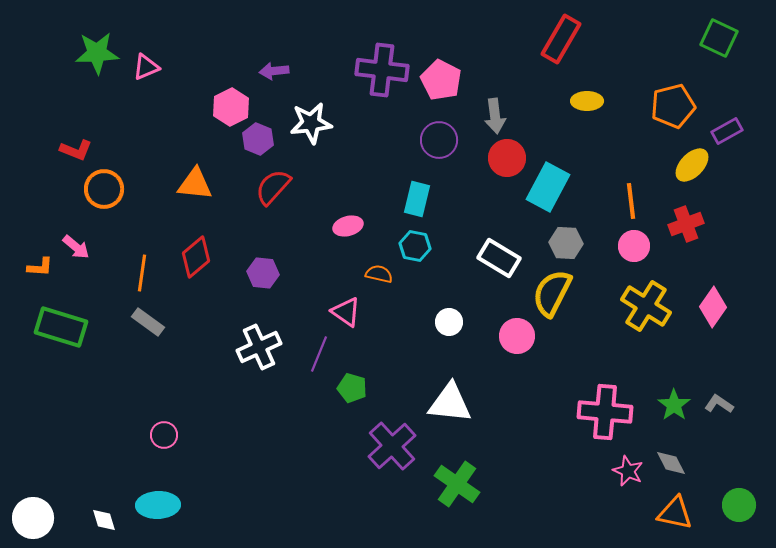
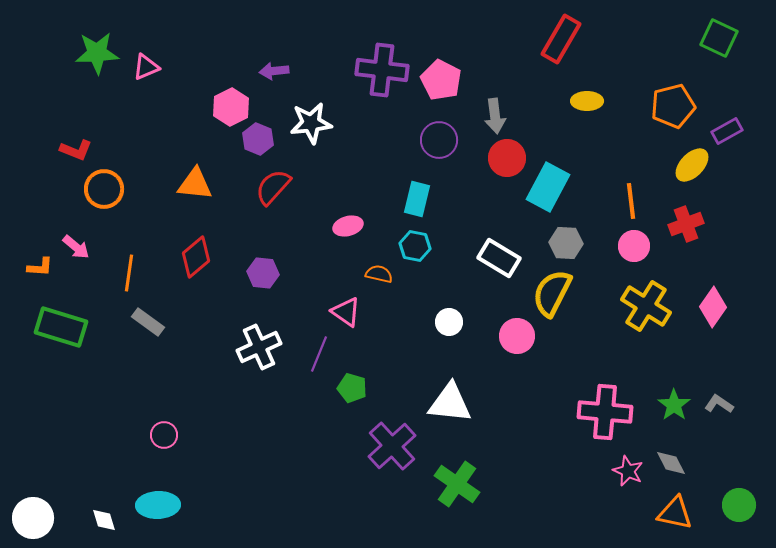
orange line at (142, 273): moved 13 px left
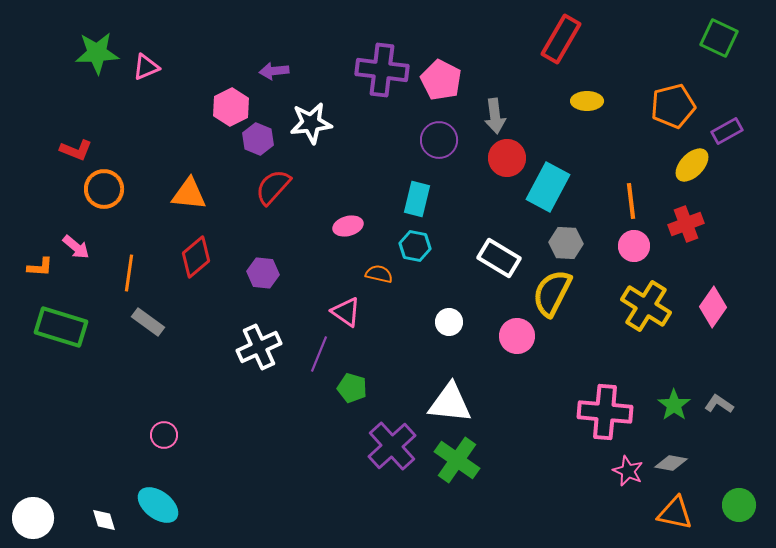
orange triangle at (195, 184): moved 6 px left, 10 px down
gray diamond at (671, 463): rotated 52 degrees counterclockwise
green cross at (457, 484): moved 24 px up
cyan ellipse at (158, 505): rotated 39 degrees clockwise
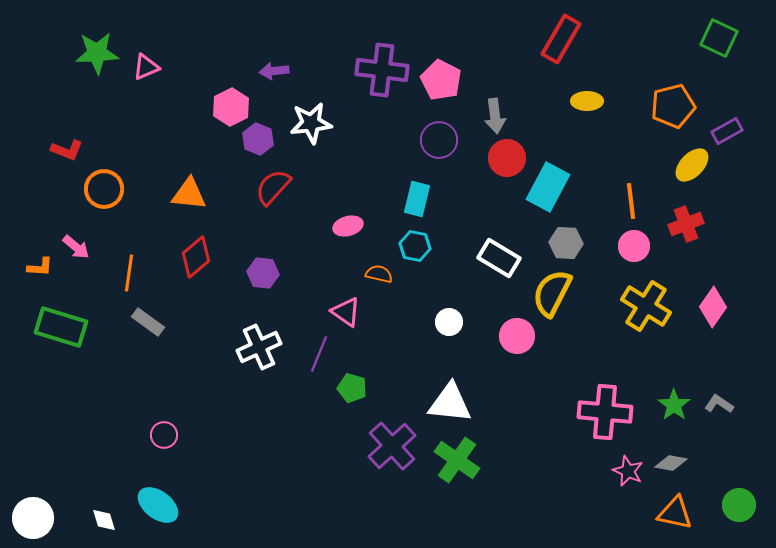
red L-shape at (76, 150): moved 9 px left
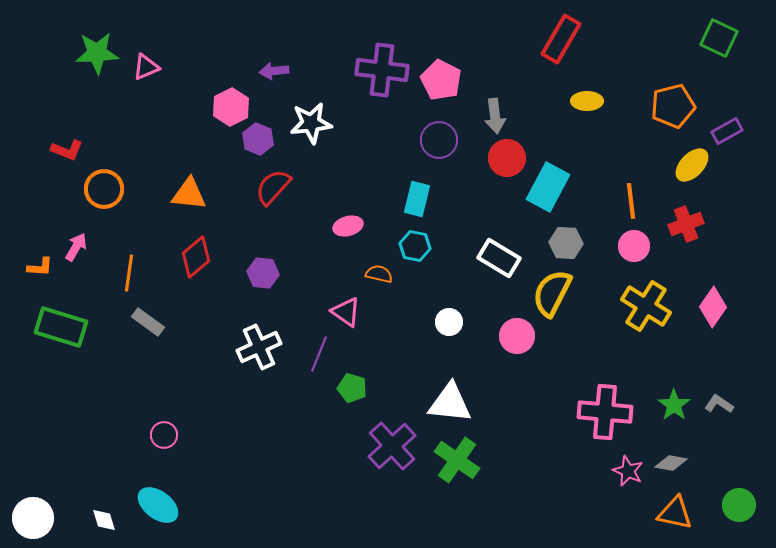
pink arrow at (76, 247): rotated 100 degrees counterclockwise
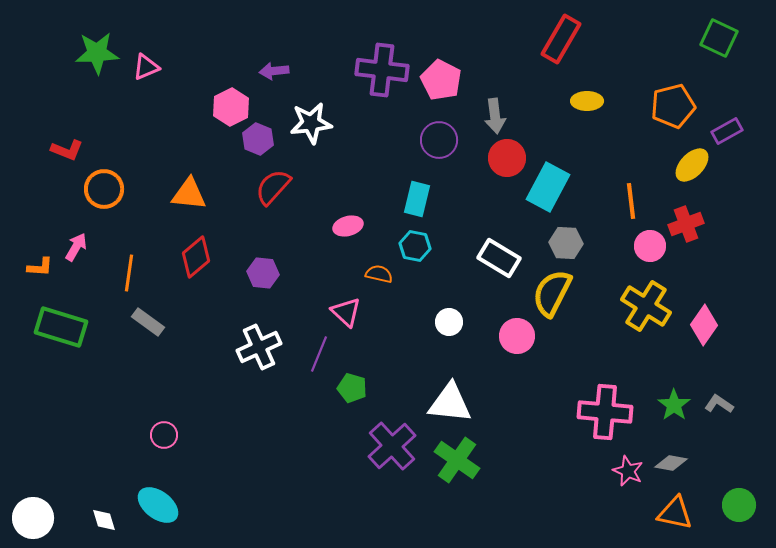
pink circle at (634, 246): moved 16 px right
pink diamond at (713, 307): moved 9 px left, 18 px down
pink triangle at (346, 312): rotated 8 degrees clockwise
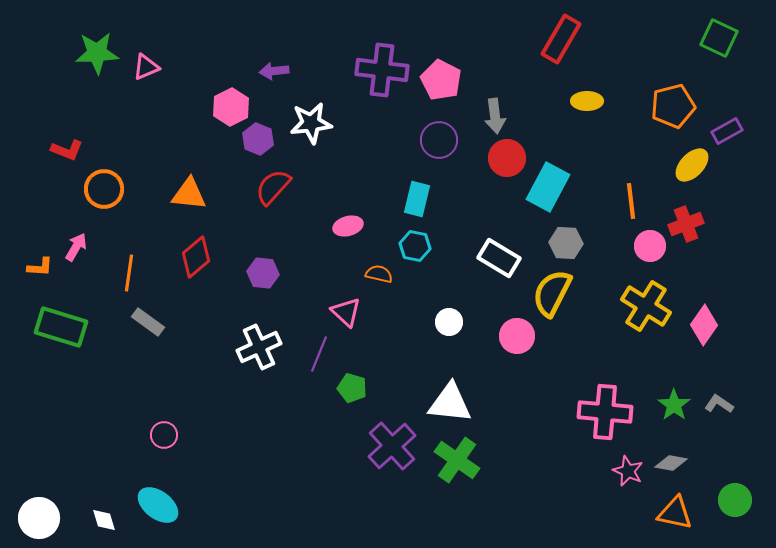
green circle at (739, 505): moved 4 px left, 5 px up
white circle at (33, 518): moved 6 px right
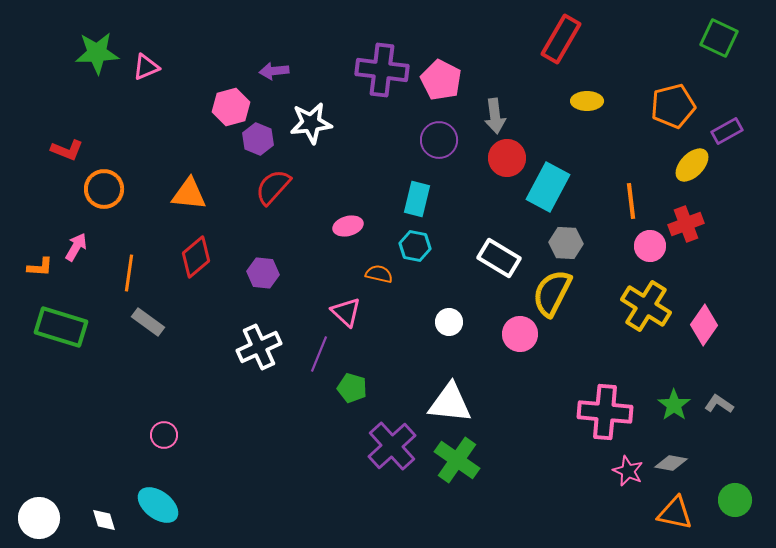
pink hexagon at (231, 107): rotated 12 degrees clockwise
pink circle at (517, 336): moved 3 px right, 2 px up
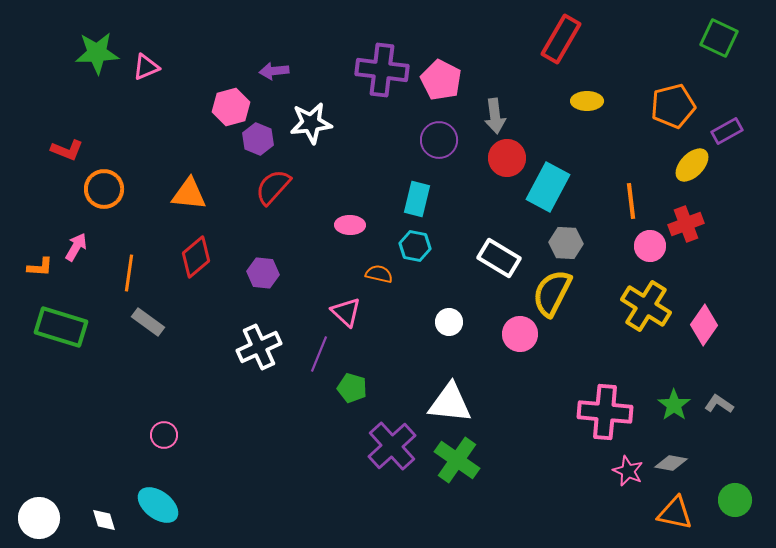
pink ellipse at (348, 226): moved 2 px right, 1 px up; rotated 16 degrees clockwise
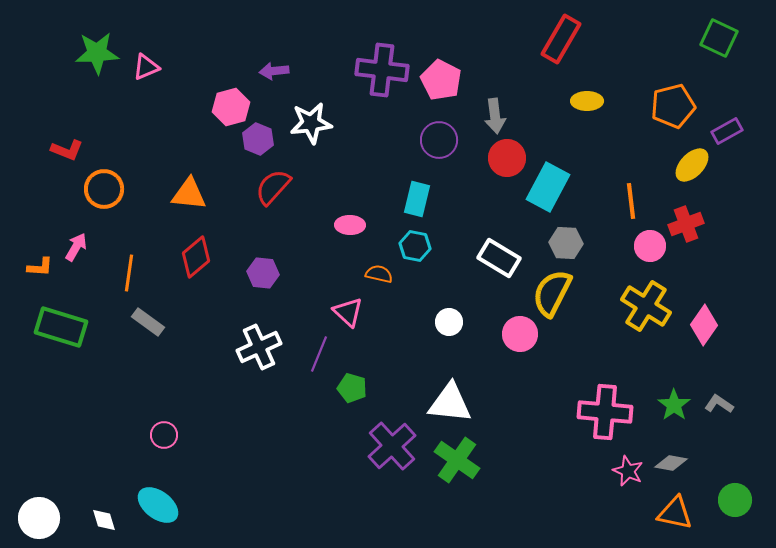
pink triangle at (346, 312): moved 2 px right
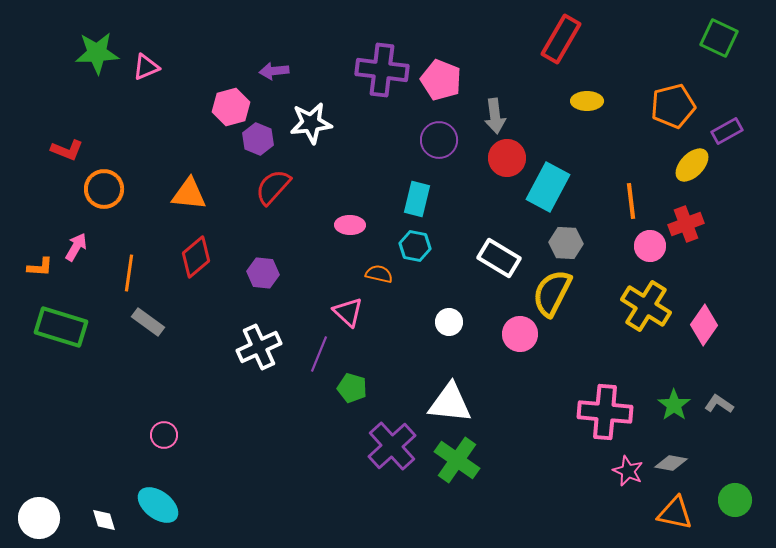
pink pentagon at (441, 80): rotated 6 degrees counterclockwise
